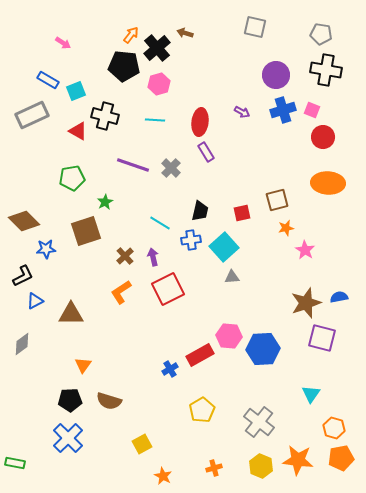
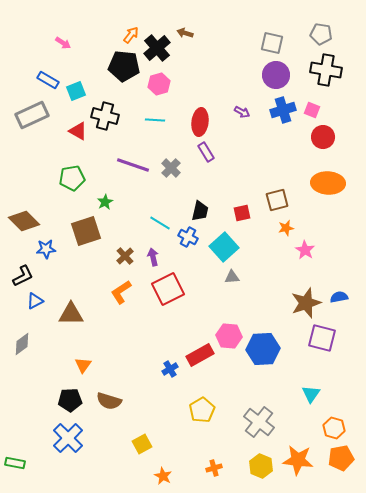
gray square at (255, 27): moved 17 px right, 16 px down
blue cross at (191, 240): moved 3 px left, 3 px up; rotated 36 degrees clockwise
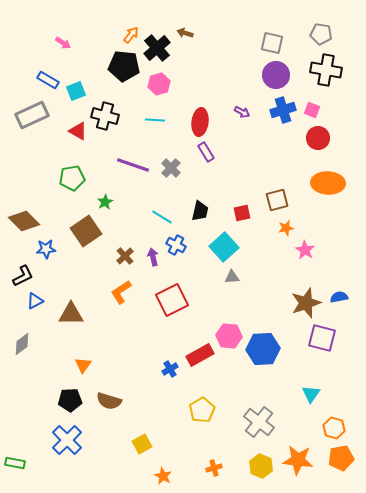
red circle at (323, 137): moved 5 px left, 1 px down
cyan line at (160, 223): moved 2 px right, 6 px up
brown square at (86, 231): rotated 16 degrees counterclockwise
blue cross at (188, 237): moved 12 px left, 8 px down
red square at (168, 289): moved 4 px right, 11 px down
blue cross at (68, 438): moved 1 px left, 2 px down
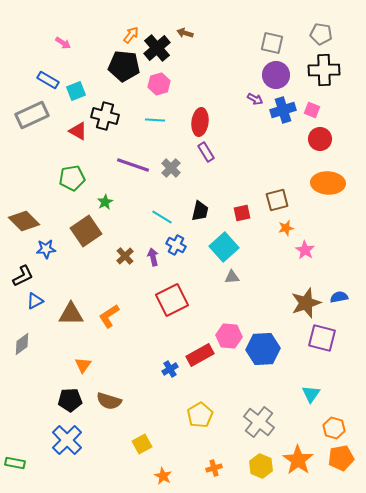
black cross at (326, 70): moved 2 px left; rotated 12 degrees counterclockwise
purple arrow at (242, 112): moved 13 px right, 13 px up
red circle at (318, 138): moved 2 px right, 1 px down
orange L-shape at (121, 292): moved 12 px left, 24 px down
yellow pentagon at (202, 410): moved 2 px left, 5 px down
orange star at (298, 460): rotated 28 degrees clockwise
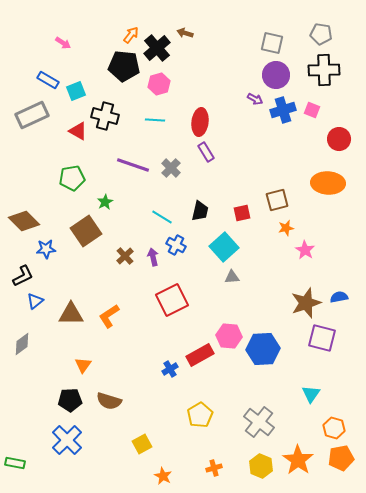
red circle at (320, 139): moved 19 px right
blue triangle at (35, 301): rotated 12 degrees counterclockwise
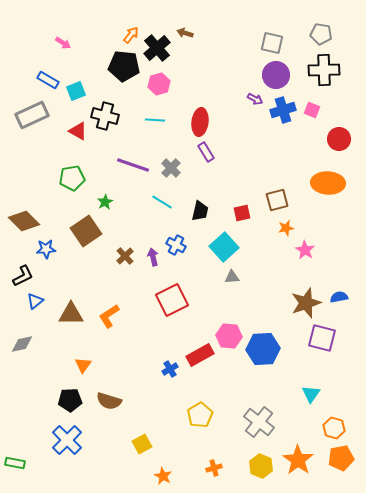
cyan line at (162, 217): moved 15 px up
gray diamond at (22, 344): rotated 25 degrees clockwise
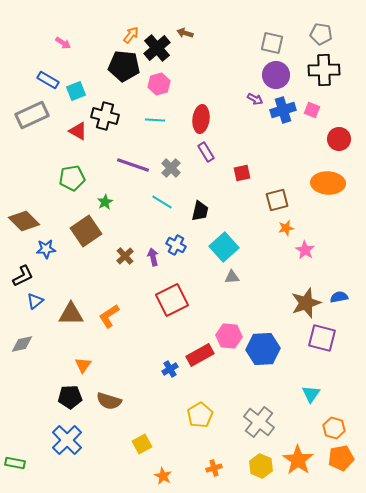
red ellipse at (200, 122): moved 1 px right, 3 px up
red square at (242, 213): moved 40 px up
black pentagon at (70, 400): moved 3 px up
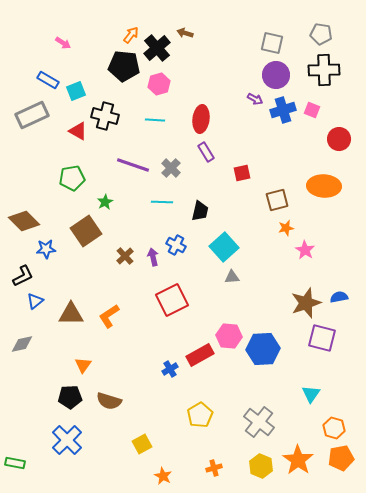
orange ellipse at (328, 183): moved 4 px left, 3 px down
cyan line at (162, 202): rotated 30 degrees counterclockwise
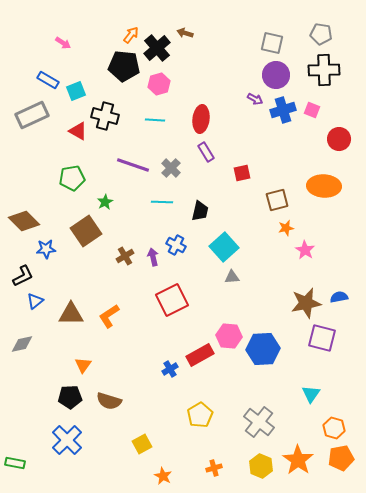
brown cross at (125, 256): rotated 12 degrees clockwise
brown star at (306, 303): rotated 8 degrees clockwise
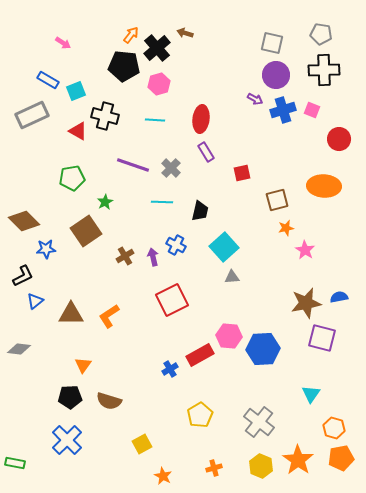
gray diamond at (22, 344): moved 3 px left, 5 px down; rotated 20 degrees clockwise
